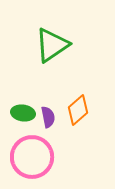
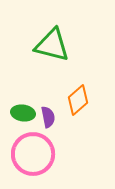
green triangle: rotated 48 degrees clockwise
orange diamond: moved 10 px up
pink circle: moved 1 px right, 3 px up
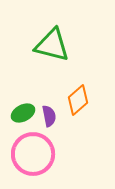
green ellipse: rotated 35 degrees counterclockwise
purple semicircle: moved 1 px right, 1 px up
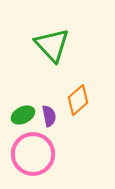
green triangle: rotated 33 degrees clockwise
green ellipse: moved 2 px down
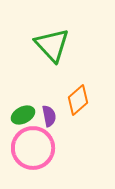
pink circle: moved 6 px up
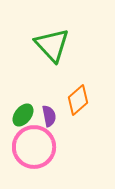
green ellipse: rotated 25 degrees counterclockwise
pink circle: moved 1 px right, 1 px up
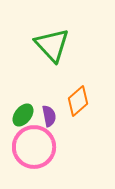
orange diamond: moved 1 px down
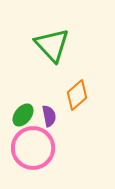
orange diamond: moved 1 px left, 6 px up
pink circle: moved 1 px left, 1 px down
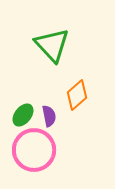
pink circle: moved 1 px right, 2 px down
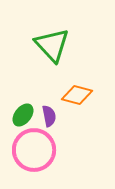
orange diamond: rotated 56 degrees clockwise
